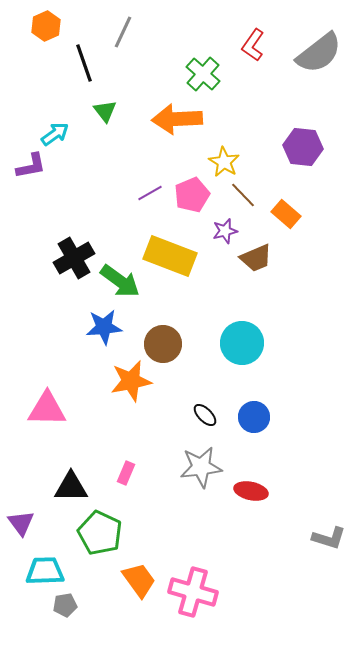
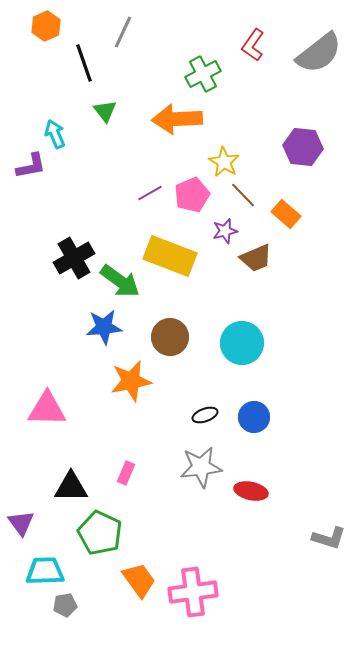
green cross: rotated 20 degrees clockwise
cyan arrow: rotated 76 degrees counterclockwise
brown circle: moved 7 px right, 7 px up
black ellipse: rotated 65 degrees counterclockwise
pink cross: rotated 24 degrees counterclockwise
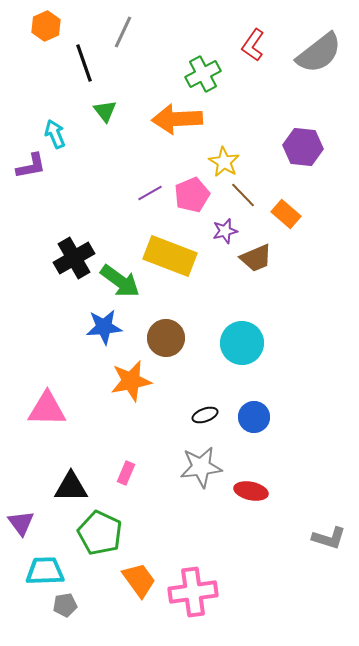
brown circle: moved 4 px left, 1 px down
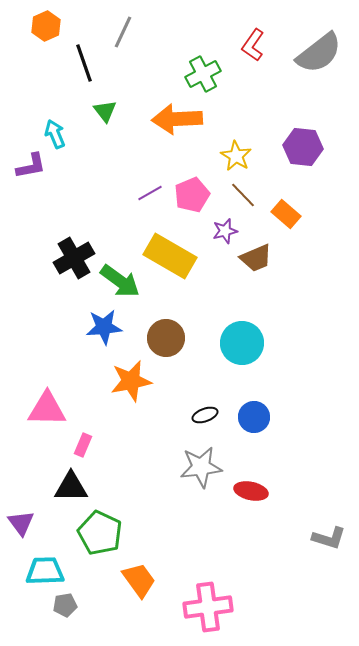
yellow star: moved 12 px right, 6 px up
yellow rectangle: rotated 9 degrees clockwise
pink rectangle: moved 43 px left, 28 px up
pink cross: moved 15 px right, 15 px down
